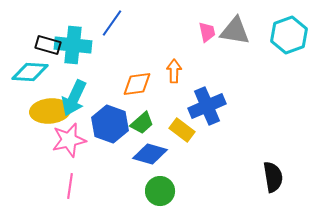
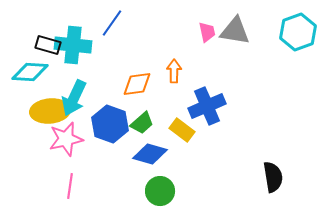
cyan hexagon: moved 9 px right, 3 px up
pink star: moved 3 px left, 1 px up
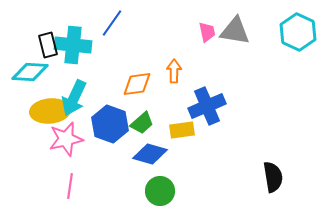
cyan hexagon: rotated 15 degrees counterclockwise
black rectangle: rotated 60 degrees clockwise
yellow rectangle: rotated 45 degrees counterclockwise
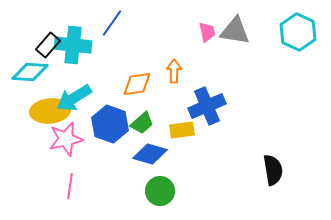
black rectangle: rotated 55 degrees clockwise
cyan arrow: rotated 33 degrees clockwise
black semicircle: moved 7 px up
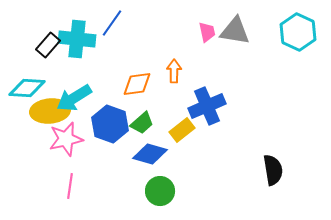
cyan cross: moved 4 px right, 6 px up
cyan diamond: moved 3 px left, 16 px down
yellow rectangle: rotated 30 degrees counterclockwise
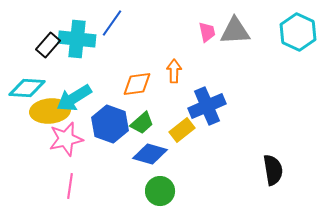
gray triangle: rotated 12 degrees counterclockwise
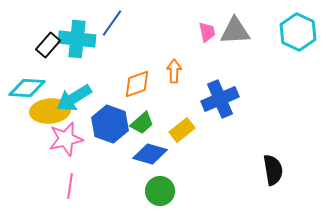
orange diamond: rotated 12 degrees counterclockwise
blue cross: moved 13 px right, 7 px up
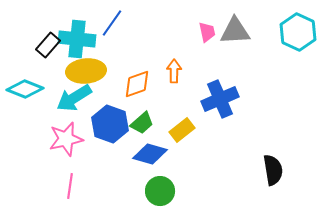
cyan diamond: moved 2 px left, 1 px down; rotated 18 degrees clockwise
yellow ellipse: moved 36 px right, 40 px up
